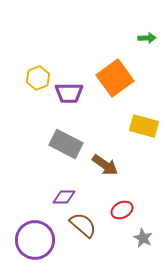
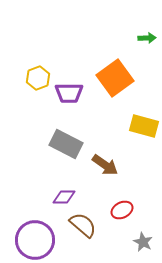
gray star: moved 4 px down
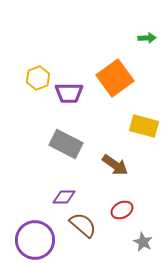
brown arrow: moved 10 px right
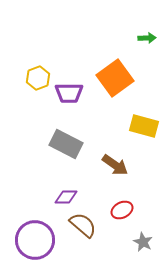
purple diamond: moved 2 px right
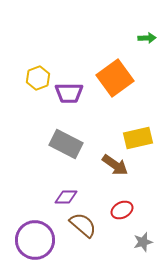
yellow rectangle: moved 6 px left, 12 px down; rotated 28 degrees counterclockwise
gray star: rotated 30 degrees clockwise
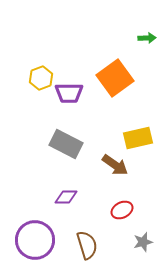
yellow hexagon: moved 3 px right
brown semicircle: moved 4 px right, 20 px down; rotated 32 degrees clockwise
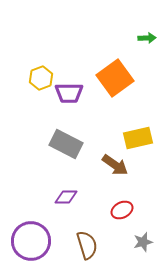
purple circle: moved 4 px left, 1 px down
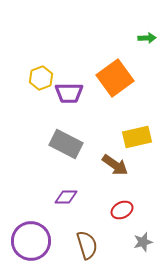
yellow rectangle: moved 1 px left, 1 px up
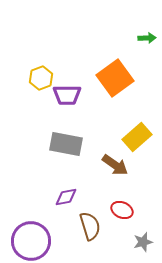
purple trapezoid: moved 2 px left, 2 px down
yellow rectangle: rotated 28 degrees counterclockwise
gray rectangle: rotated 16 degrees counterclockwise
purple diamond: rotated 10 degrees counterclockwise
red ellipse: rotated 50 degrees clockwise
brown semicircle: moved 3 px right, 19 px up
